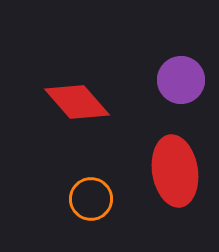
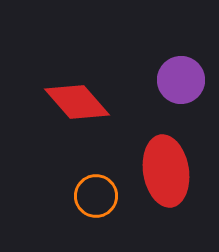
red ellipse: moved 9 px left
orange circle: moved 5 px right, 3 px up
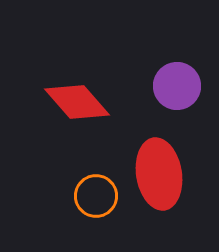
purple circle: moved 4 px left, 6 px down
red ellipse: moved 7 px left, 3 px down
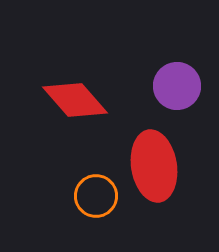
red diamond: moved 2 px left, 2 px up
red ellipse: moved 5 px left, 8 px up
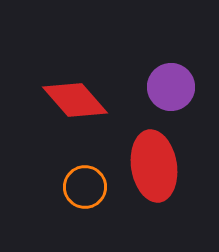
purple circle: moved 6 px left, 1 px down
orange circle: moved 11 px left, 9 px up
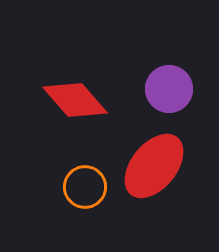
purple circle: moved 2 px left, 2 px down
red ellipse: rotated 48 degrees clockwise
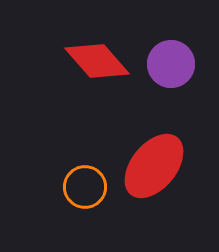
purple circle: moved 2 px right, 25 px up
red diamond: moved 22 px right, 39 px up
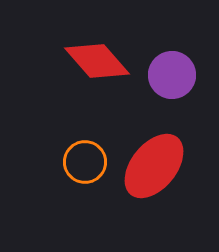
purple circle: moved 1 px right, 11 px down
orange circle: moved 25 px up
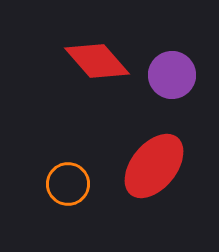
orange circle: moved 17 px left, 22 px down
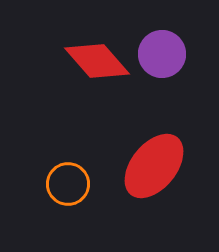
purple circle: moved 10 px left, 21 px up
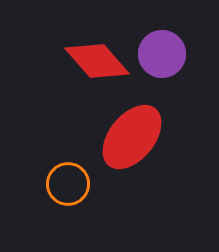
red ellipse: moved 22 px left, 29 px up
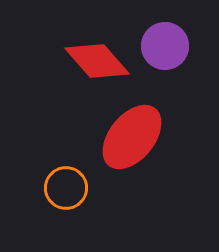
purple circle: moved 3 px right, 8 px up
orange circle: moved 2 px left, 4 px down
